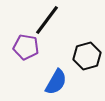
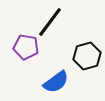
black line: moved 3 px right, 2 px down
blue semicircle: rotated 24 degrees clockwise
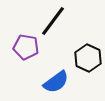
black line: moved 3 px right, 1 px up
black hexagon: moved 1 px right, 2 px down; rotated 20 degrees counterclockwise
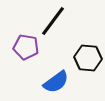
black hexagon: rotated 20 degrees counterclockwise
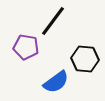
black hexagon: moved 3 px left, 1 px down
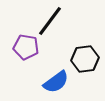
black line: moved 3 px left
black hexagon: rotated 12 degrees counterclockwise
